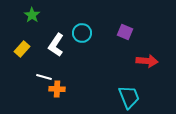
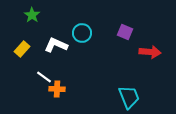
white L-shape: rotated 80 degrees clockwise
red arrow: moved 3 px right, 9 px up
white line: rotated 21 degrees clockwise
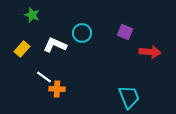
green star: rotated 14 degrees counterclockwise
white L-shape: moved 1 px left
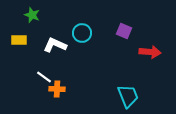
purple square: moved 1 px left, 1 px up
yellow rectangle: moved 3 px left, 9 px up; rotated 49 degrees clockwise
cyan trapezoid: moved 1 px left, 1 px up
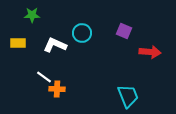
green star: rotated 21 degrees counterclockwise
yellow rectangle: moved 1 px left, 3 px down
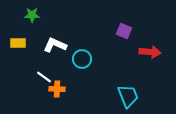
cyan circle: moved 26 px down
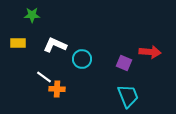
purple square: moved 32 px down
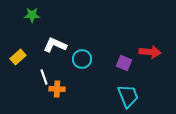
yellow rectangle: moved 14 px down; rotated 42 degrees counterclockwise
white line: rotated 35 degrees clockwise
